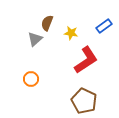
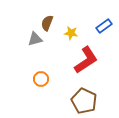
gray triangle: rotated 28 degrees clockwise
orange circle: moved 10 px right
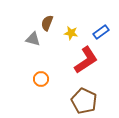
blue rectangle: moved 3 px left, 6 px down
gray triangle: moved 2 px left; rotated 28 degrees clockwise
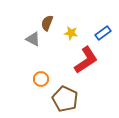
blue rectangle: moved 2 px right, 1 px down
gray triangle: rotated 14 degrees clockwise
brown pentagon: moved 19 px left, 2 px up
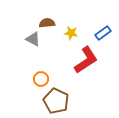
brown semicircle: rotated 63 degrees clockwise
brown pentagon: moved 9 px left, 2 px down
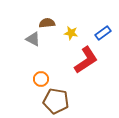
brown pentagon: rotated 15 degrees counterclockwise
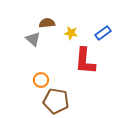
gray triangle: rotated 14 degrees clockwise
red L-shape: moved 1 px left, 1 px down; rotated 128 degrees clockwise
orange circle: moved 1 px down
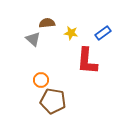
red L-shape: moved 2 px right
brown pentagon: moved 3 px left
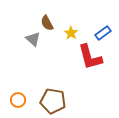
brown semicircle: rotated 112 degrees counterclockwise
yellow star: rotated 24 degrees clockwise
red L-shape: moved 3 px right, 4 px up; rotated 20 degrees counterclockwise
orange circle: moved 23 px left, 20 px down
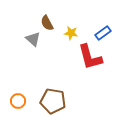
yellow star: rotated 24 degrees counterclockwise
orange circle: moved 1 px down
